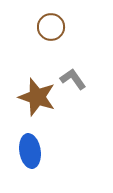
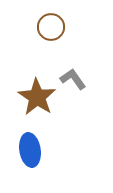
brown star: rotated 15 degrees clockwise
blue ellipse: moved 1 px up
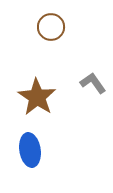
gray L-shape: moved 20 px right, 4 px down
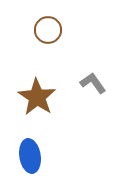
brown circle: moved 3 px left, 3 px down
blue ellipse: moved 6 px down
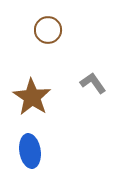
brown star: moved 5 px left
blue ellipse: moved 5 px up
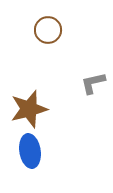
gray L-shape: rotated 68 degrees counterclockwise
brown star: moved 3 px left, 12 px down; rotated 24 degrees clockwise
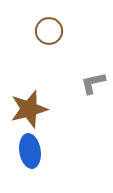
brown circle: moved 1 px right, 1 px down
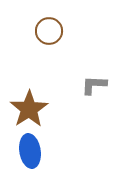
gray L-shape: moved 1 px right, 2 px down; rotated 16 degrees clockwise
brown star: rotated 18 degrees counterclockwise
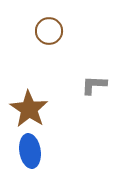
brown star: rotated 6 degrees counterclockwise
